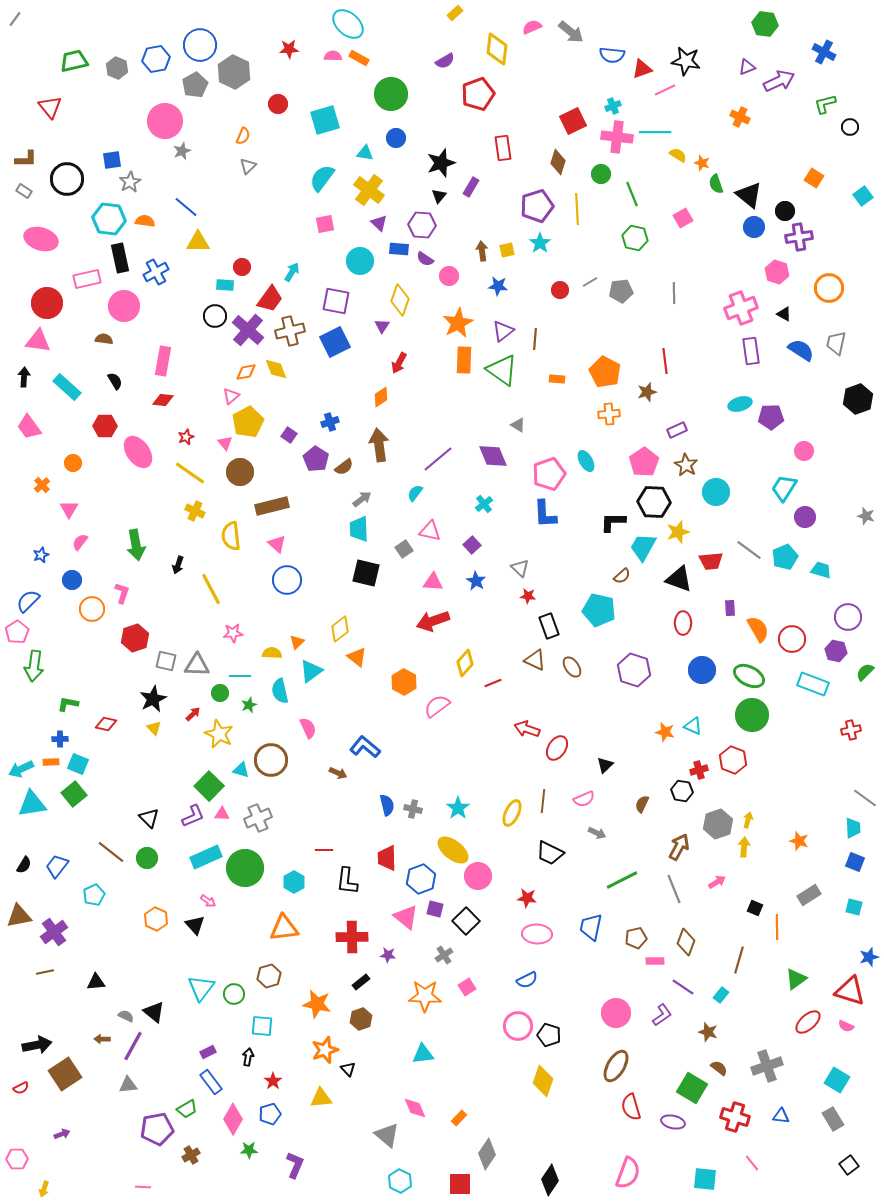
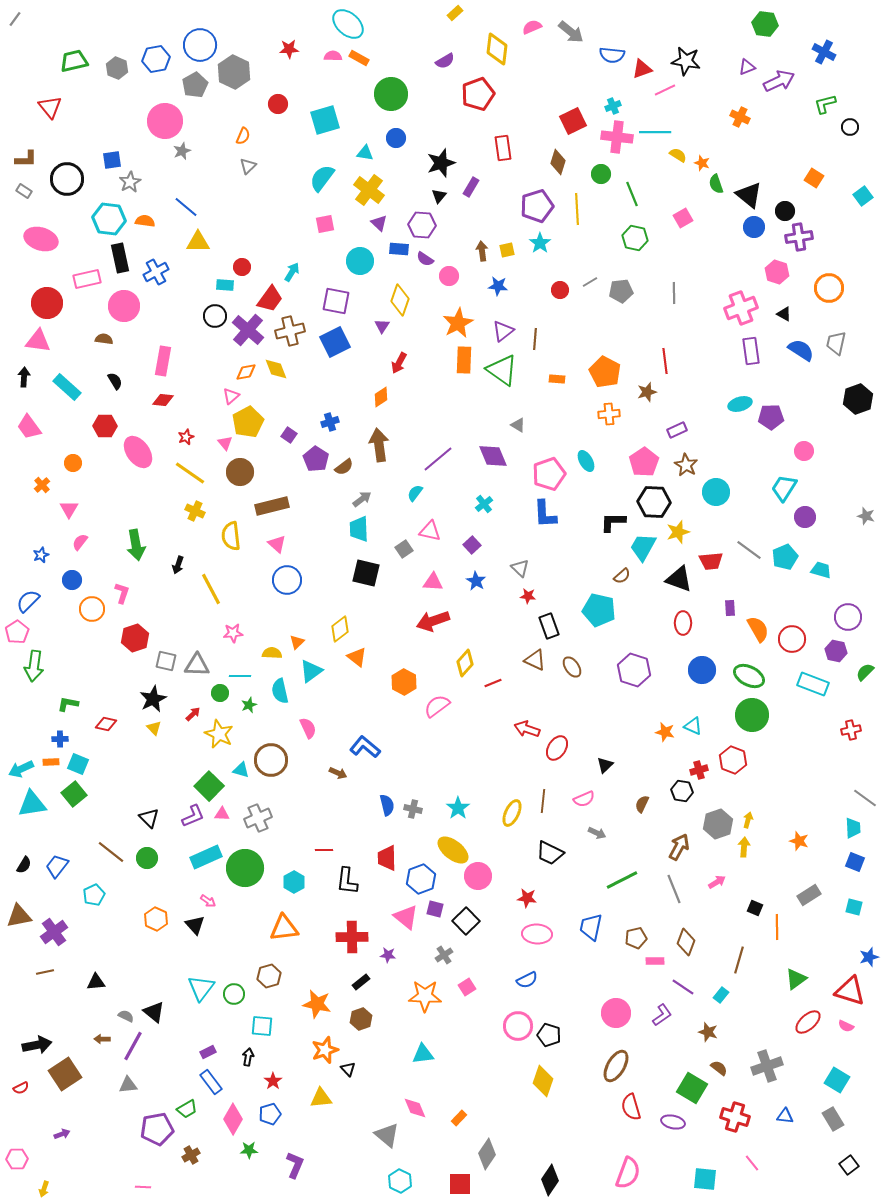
blue triangle at (781, 1116): moved 4 px right
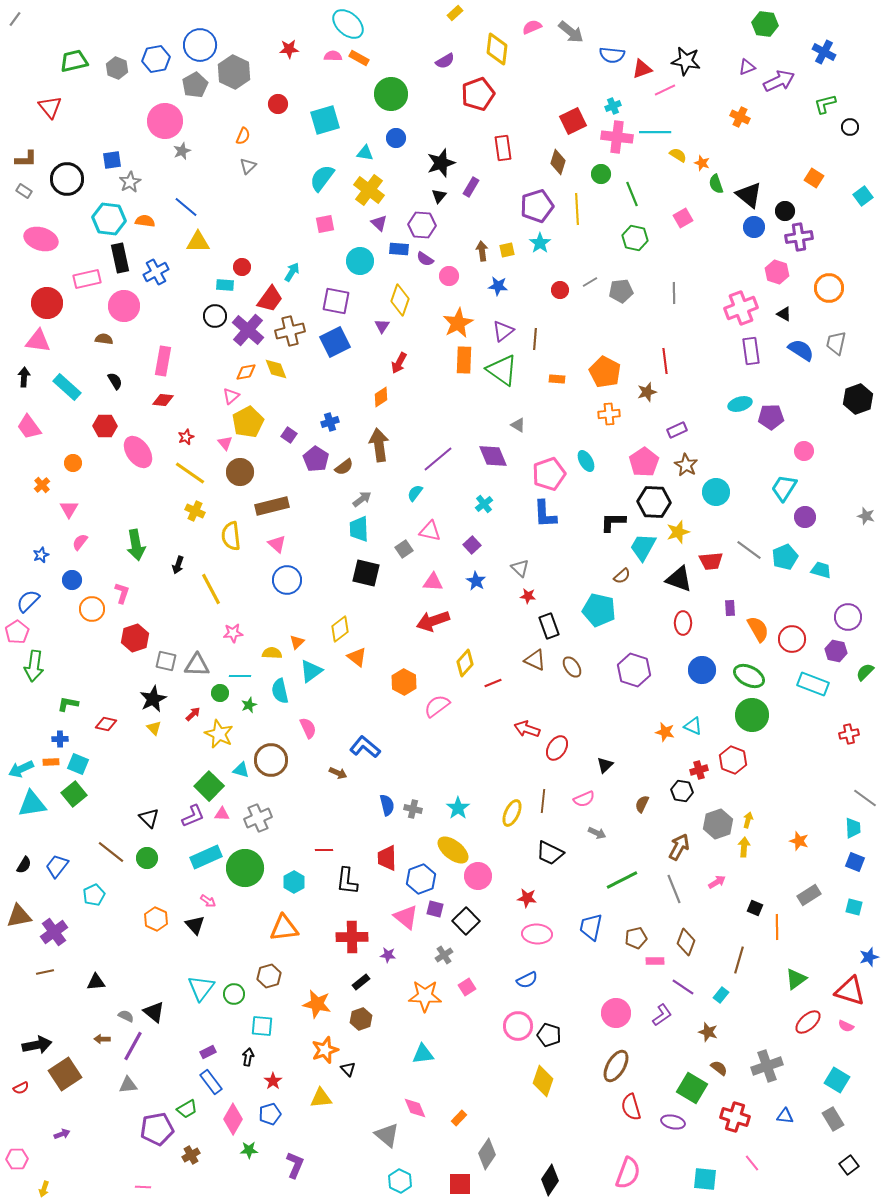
red cross at (851, 730): moved 2 px left, 4 px down
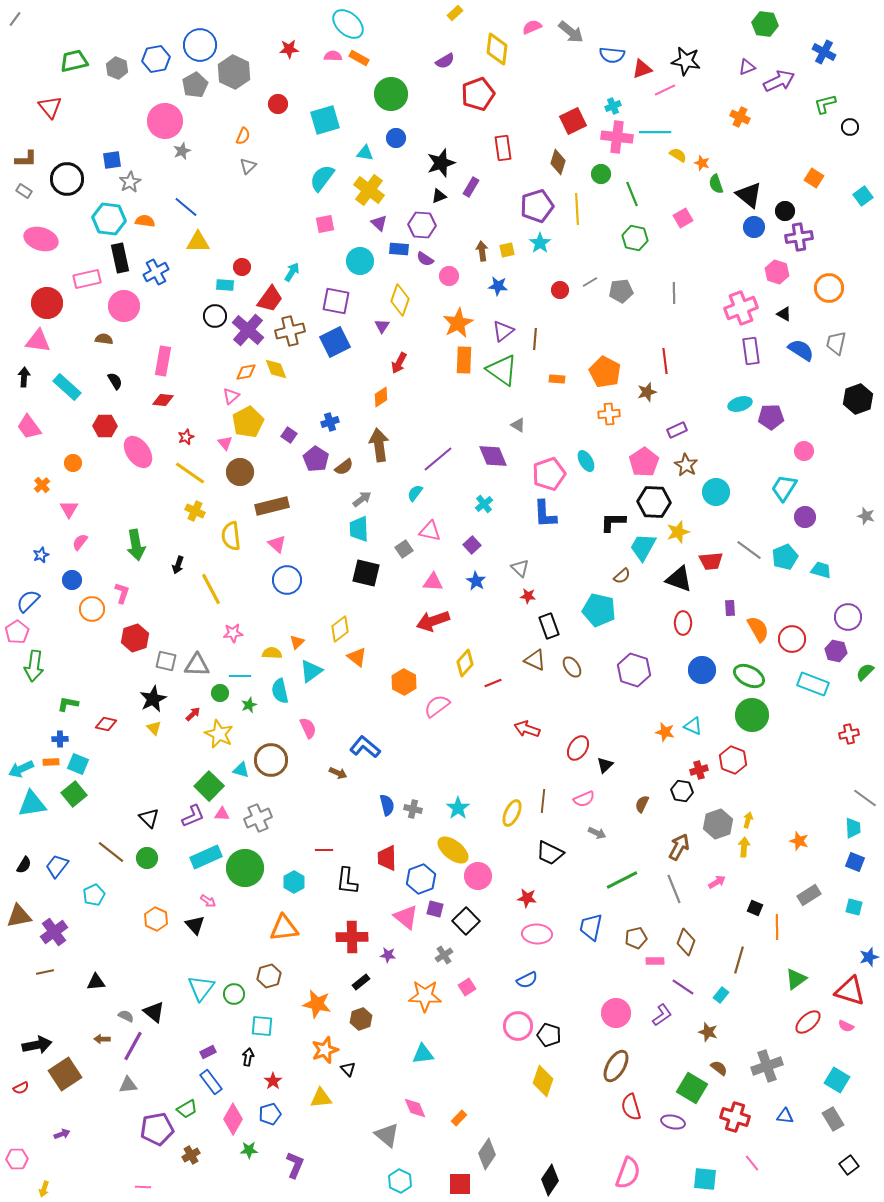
black triangle at (439, 196): rotated 28 degrees clockwise
red ellipse at (557, 748): moved 21 px right
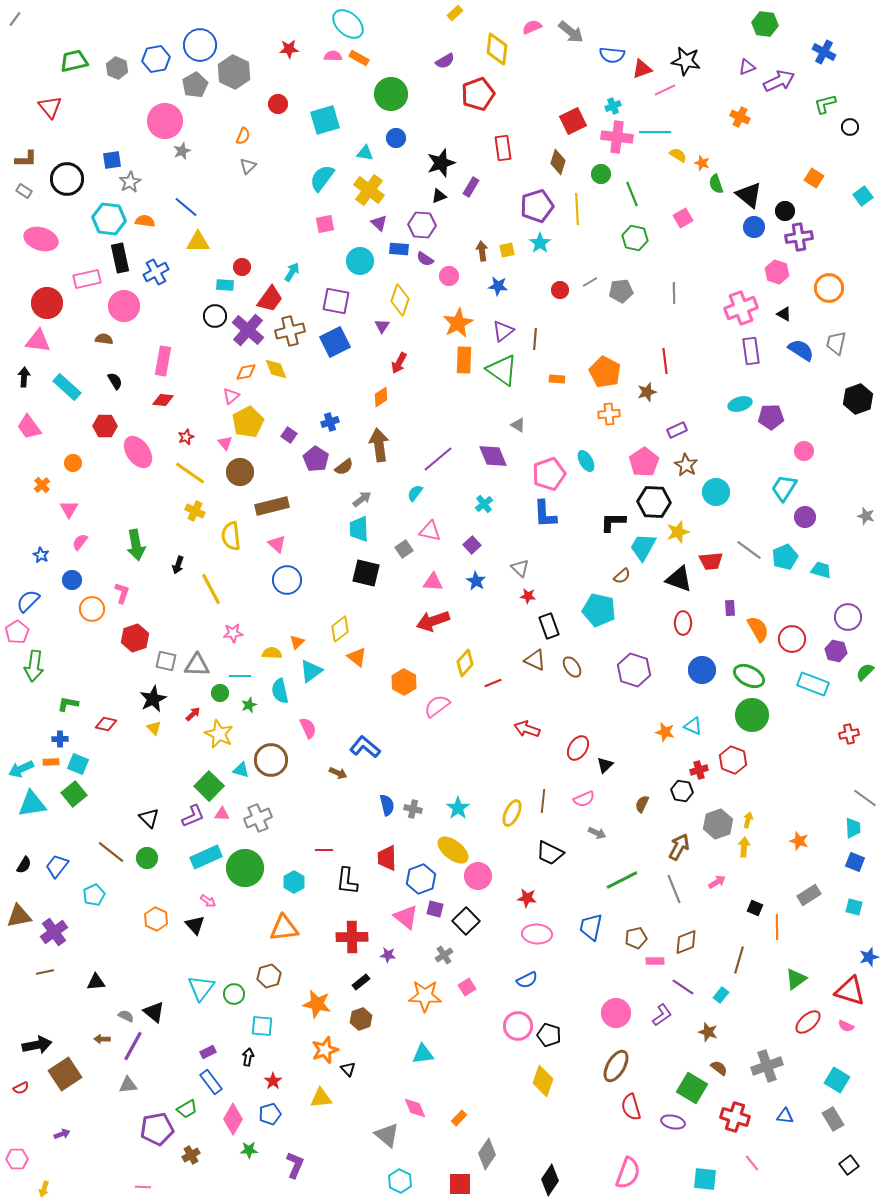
blue star at (41, 555): rotated 21 degrees counterclockwise
brown diamond at (686, 942): rotated 48 degrees clockwise
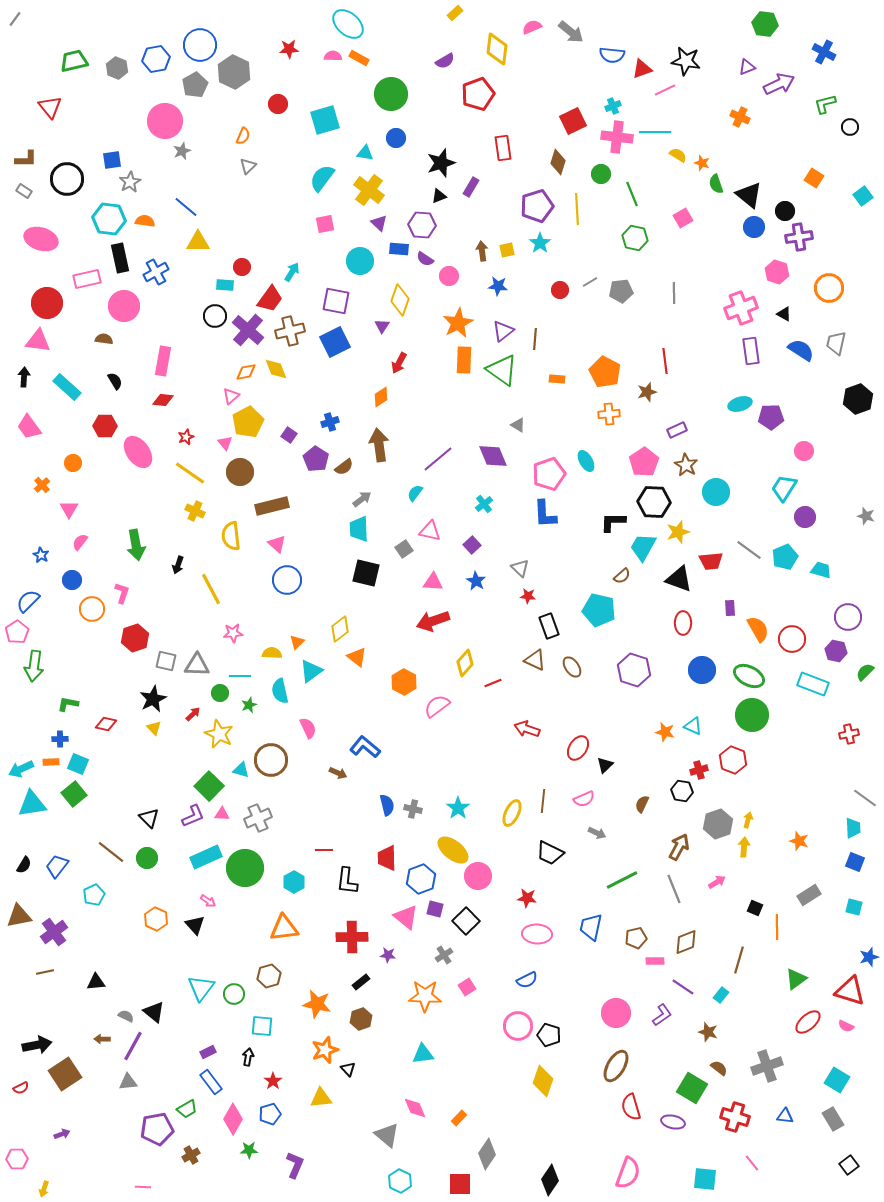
purple arrow at (779, 81): moved 3 px down
gray triangle at (128, 1085): moved 3 px up
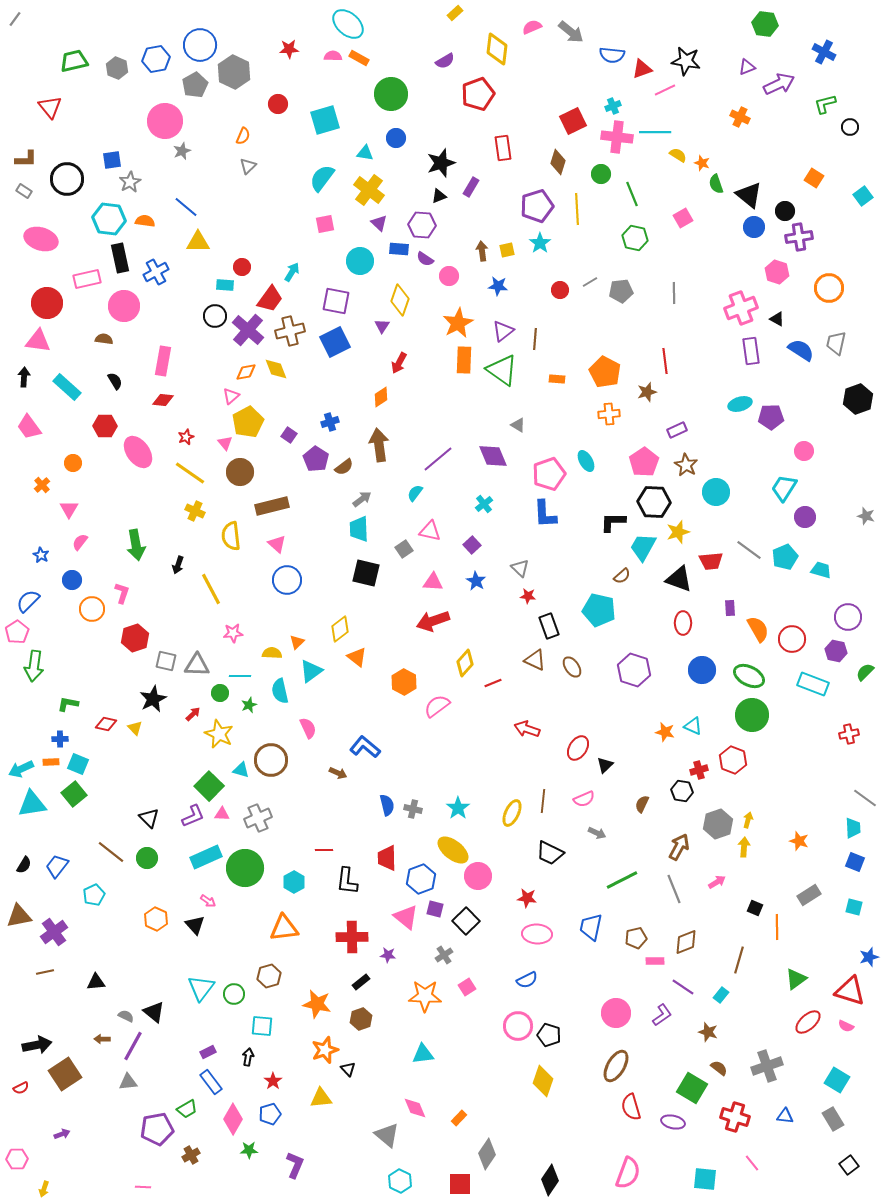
black triangle at (784, 314): moved 7 px left, 5 px down
yellow triangle at (154, 728): moved 19 px left
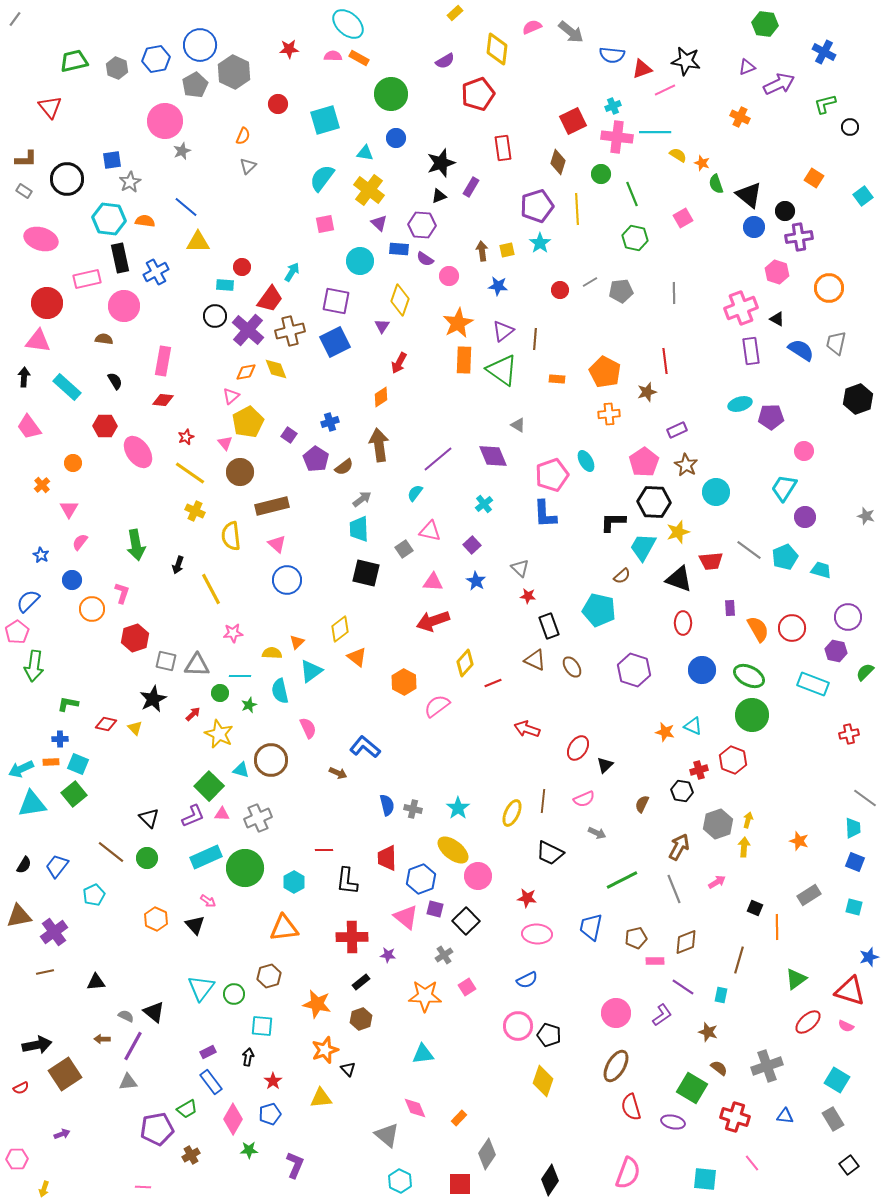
pink pentagon at (549, 474): moved 3 px right, 1 px down
red circle at (792, 639): moved 11 px up
cyan rectangle at (721, 995): rotated 28 degrees counterclockwise
